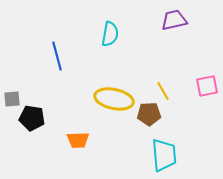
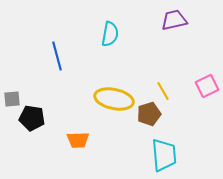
pink square: rotated 15 degrees counterclockwise
brown pentagon: rotated 15 degrees counterclockwise
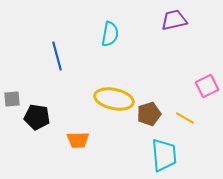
yellow line: moved 22 px right, 27 px down; rotated 30 degrees counterclockwise
black pentagon: moved 5 px right, 1 px up
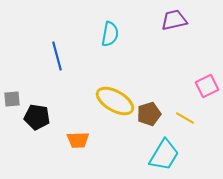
yellow ellipse: moved 1 px right, 2 px down; rotated 18 degrees clockwise
cyan trapezoid: rotated 36 degrees clockwise
